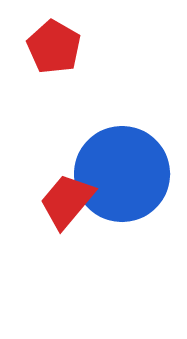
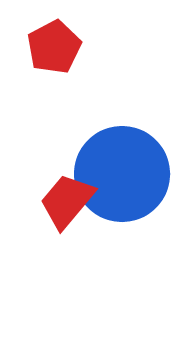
red pentagon: rotated 14 degrees clockwise
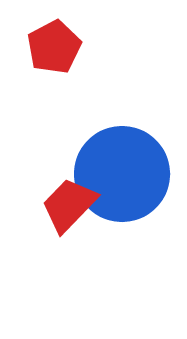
red trapezoid: moved 2 px right, 4 px down; rotated 4 degrees clockwise
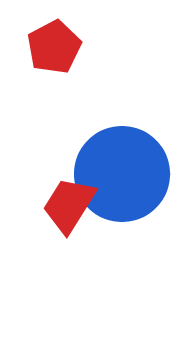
red trapezoid: rotated 12 degrees counterclockwise
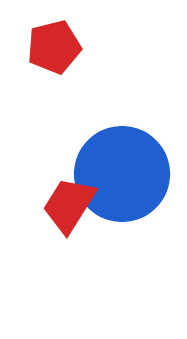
red pentagon: rotated 14 degrees clockwise
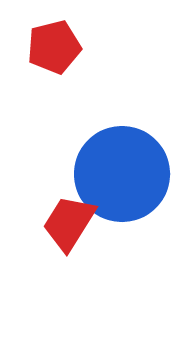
red trapezoid: moved 18 px down
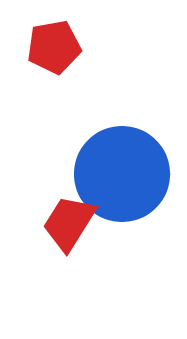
red pentagon: rotated 4 degrees clockwise
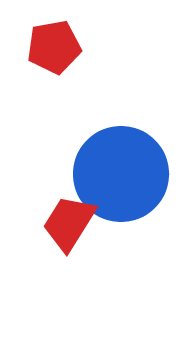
blue circle: moved 1 px left
